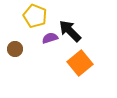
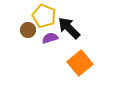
yellow pentagon: moved 9 px right
black arrow: moved 1 px left, 3 px up
brown circle: moved 13 px right, 19 px up
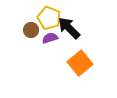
yellow pentagon: moved 5 px right, 2 px down
brown circle: moved 3 px right
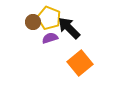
brown circle: moved 2 px right, 8 px up
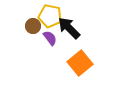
yellow pentagon: moved 1 px right, 2 px up; rotated 10 degrees counterclockwise
brown circle: moved 4 px down
purple semicircle: rotated 70 degrees clockwise
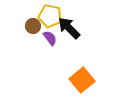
orange square: moved 2 px right, 17 px down
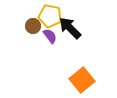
black arrow: moved 1 px right
purple semicircle: moved 2 px up
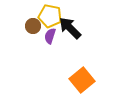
purple semicircle: rotated 126 degrees counterclockwise
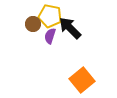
brown circle: moved 2 px up
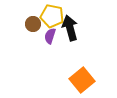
yellow pentagon: moved 2 px right
black arrow: rotated 30 degrees clockwise
